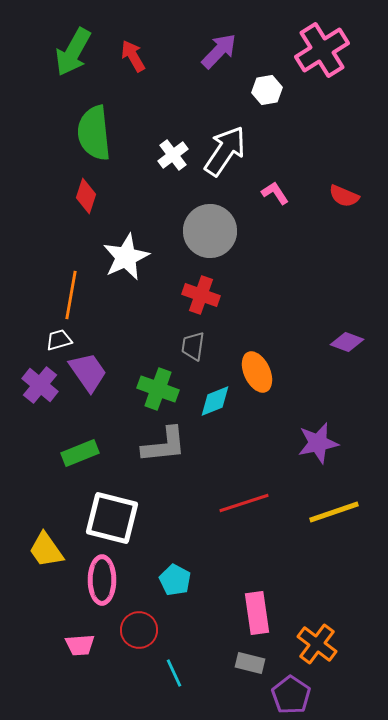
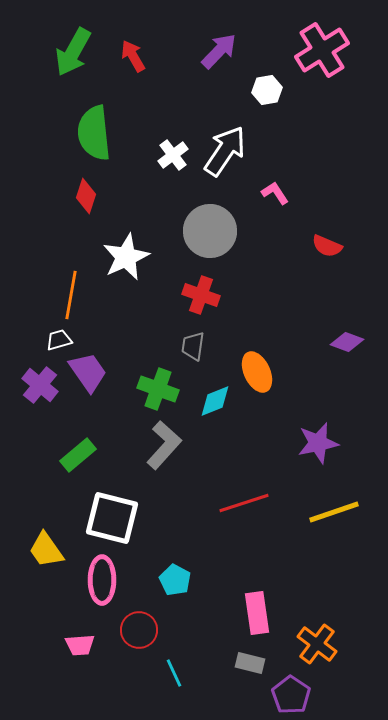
red semicircle: moved 17 px left, 50 px down
gray L-shape: rotated 42 degrees counterclockwise
green rectangle: moved 2 px left, 2 px down; rotated 18 degrees counterclockwise
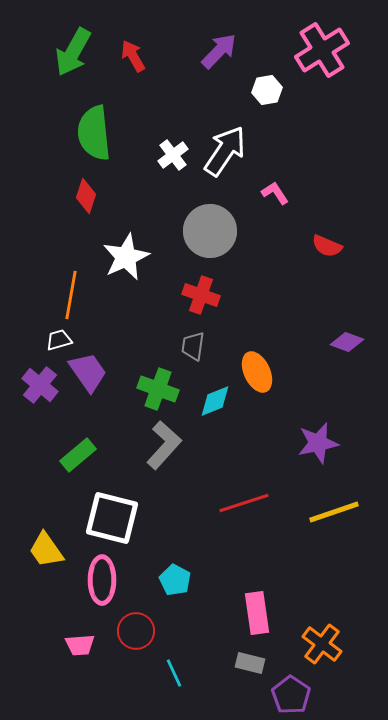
red circle: moved 3 px left, 1 px down
orange cross: moved 5 px right
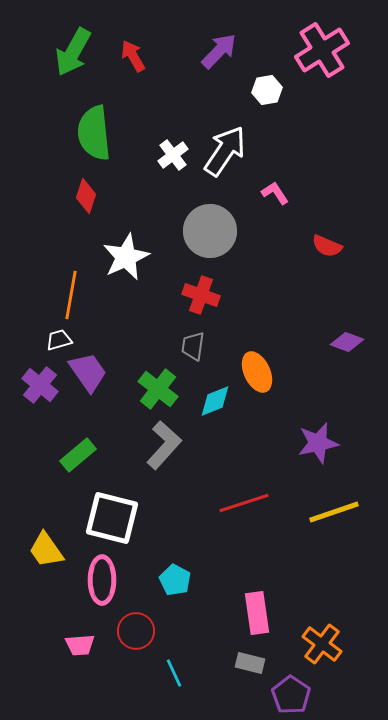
green cross: rotated 18 degrees clockwise
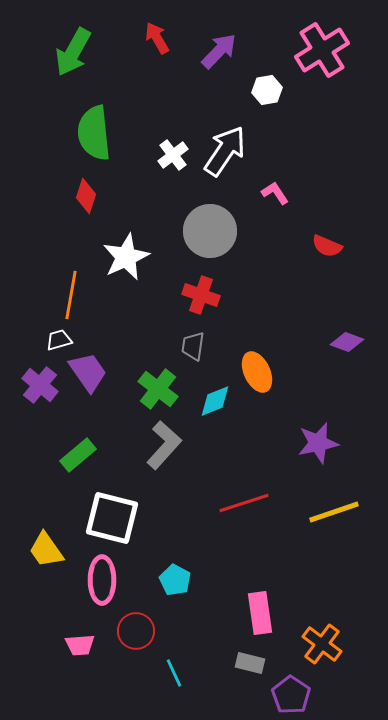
red arrow: moved 24 px right, 18 px up
pink rectangle: moved 3 px right
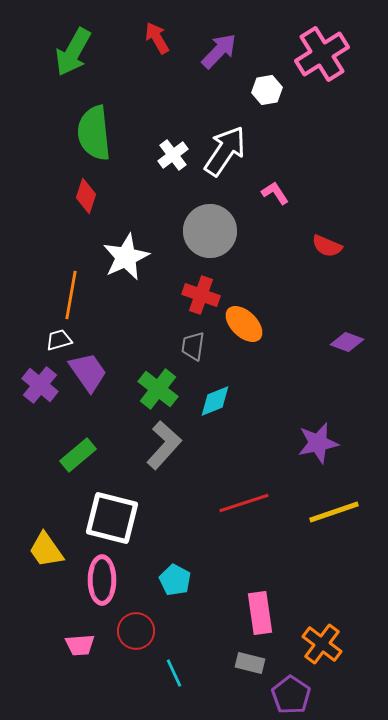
pink cross: moved 4 px down
orange ellipse: moved 13 px left, 48 px up; rotated 21 degrees counterclockwise
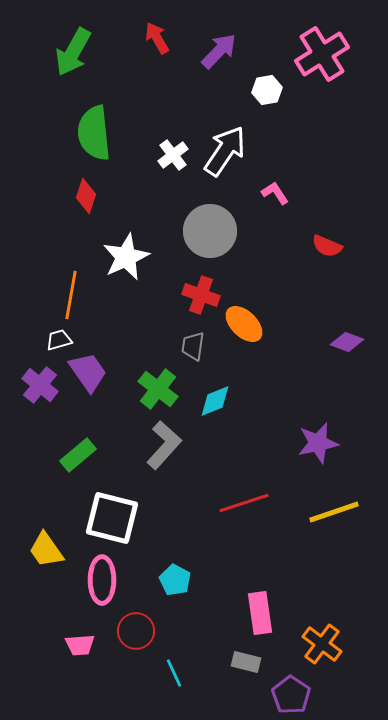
gray rectangle: moved 4 px left, 1 px up
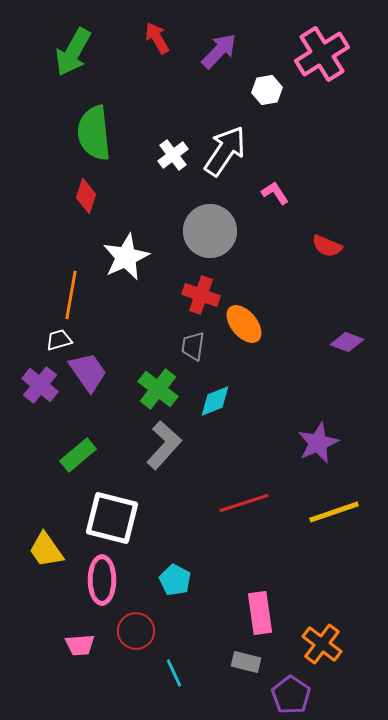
orange ellipse: rotated 6 degrees clockwise
purple star: rotated 12 degrees counterclockwise
